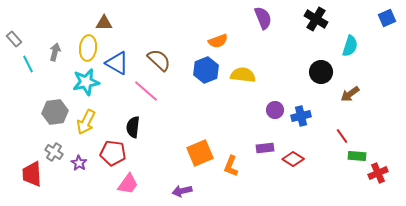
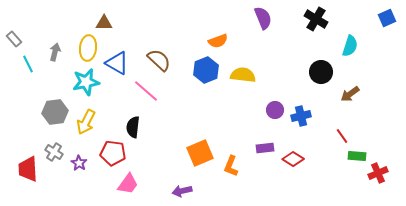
red trapezoid: moved 4 px left, 5 px up
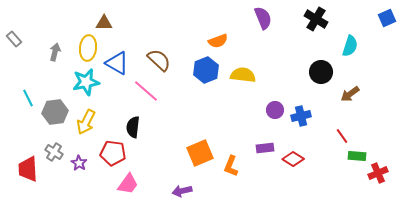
cyan line: moved 34 px down
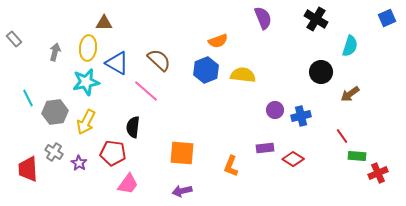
orange square: moved 18 px left; rotated 28 degrees clockwise
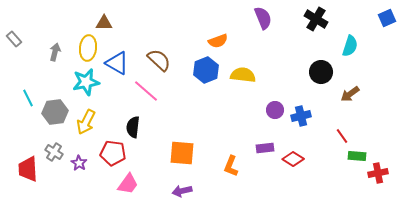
red cross: rotated 12 degrees clockwise
